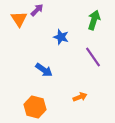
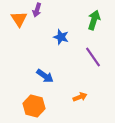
purple arrow: rotated 152 degrees clockwise
blue arrow: moved 1 px right, 6 px down
orange hexagon: moved 1 px left, 1 px up
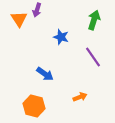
blue arrow: moved 2 px up
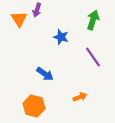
green arrow: moved 1 px left
